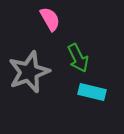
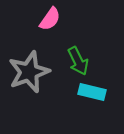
pink semicircle: rotated 65 degrees clockwise
green arrow: moved 3 px down
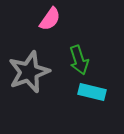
green arrow: moved 1 px right, 1 px up; rotated 8 degrees clockwise
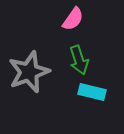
pink semicircle: moved 23 px right
